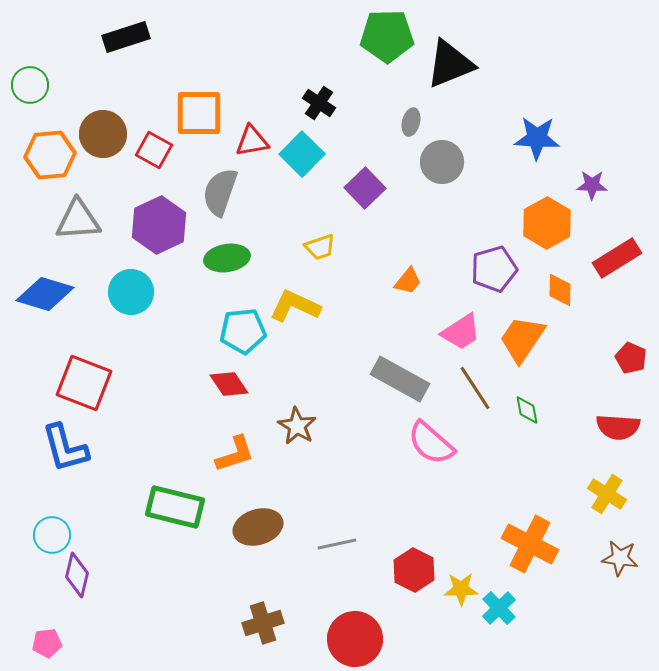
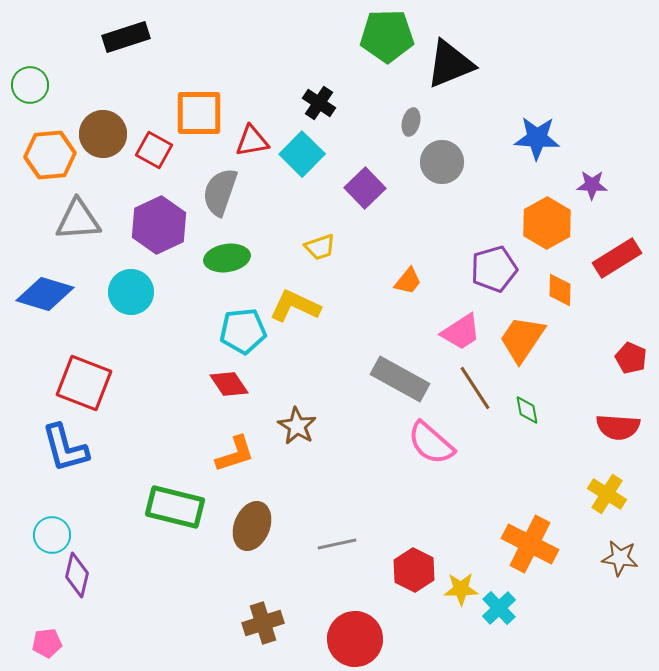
brown ellipse at (258, 527): moved 6 px left, 1 px up; rotated 51 degrees counterclockwise
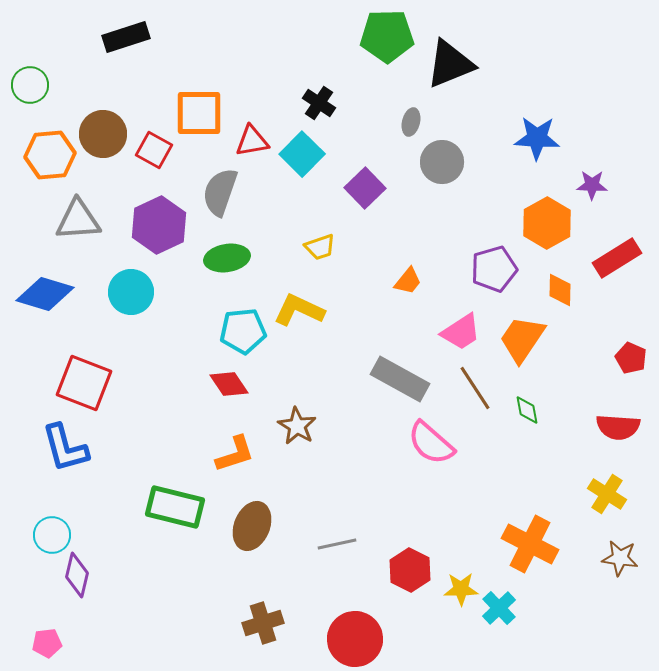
yellow L-shape at (295, 306): moved 4 px right, 4 px down
red hexagon at (414, 570): moved 4 px left
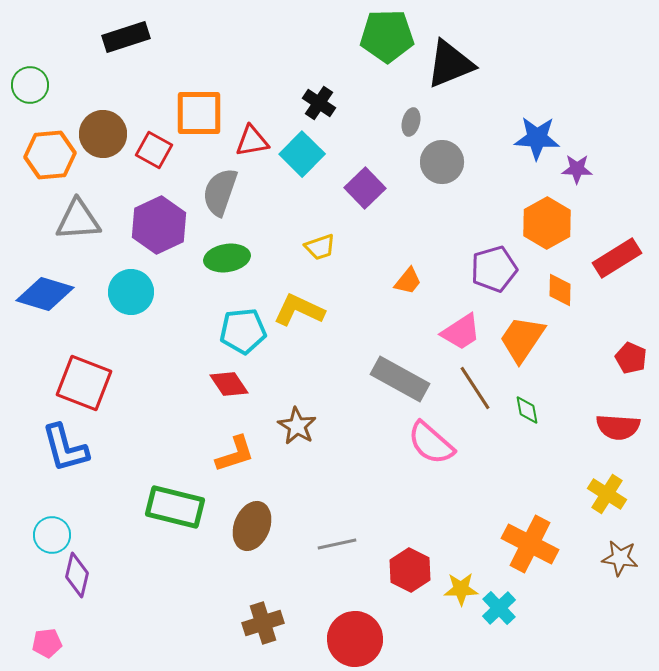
purple star at (592, 185): moved 15 px left, 16 px up
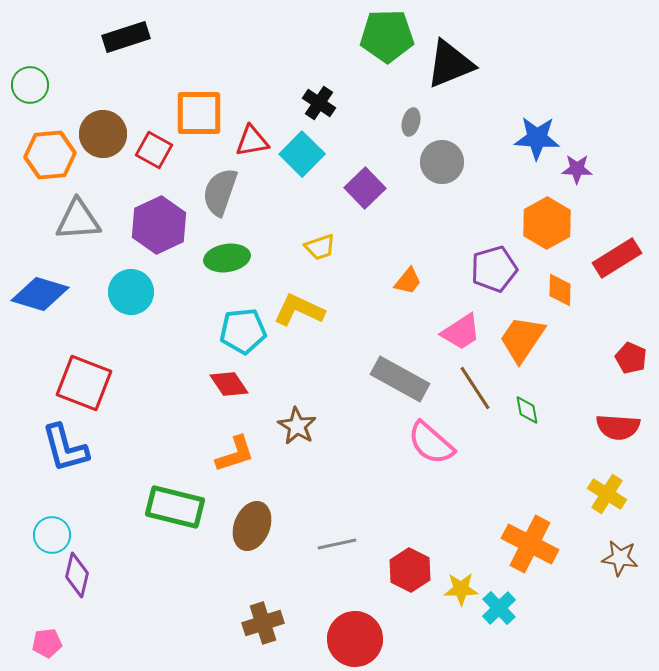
blue diamond at (45, 294): moved 5 px left
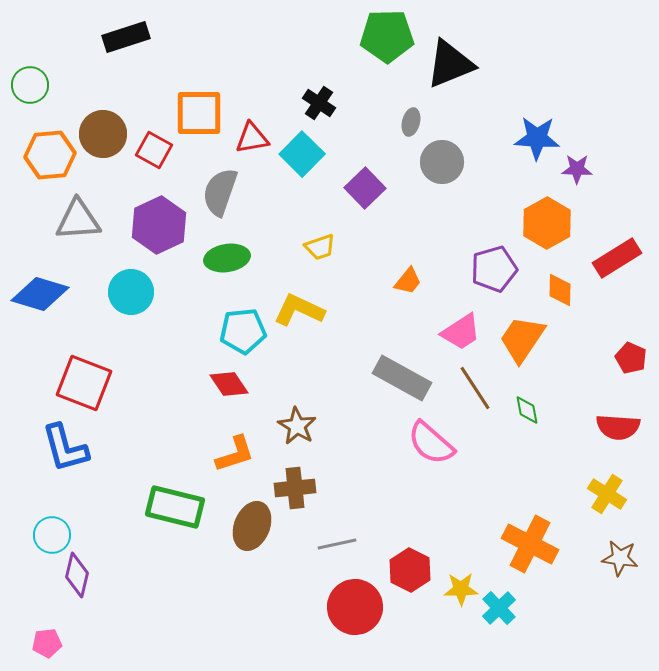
red triangle at (252, 141): moved 3 px up
gray rectangle at (400, 379): moved 2 px right, 1 px up
brown cross at (263, 623): moved 32 px right, 135 px up; rotated 12 degrees clockwise
red circle at (355, 639): moved 32 px up
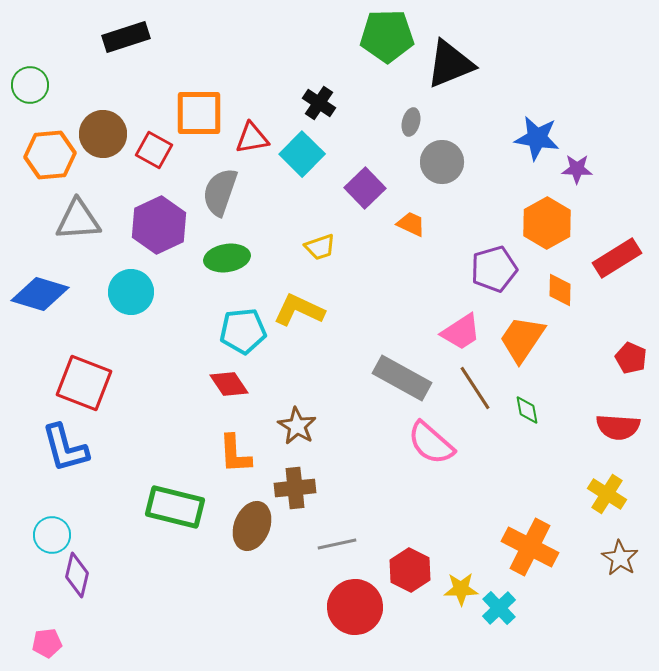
blue star at (537, 138): rotated 6 degrees clockwise
orange trapezoid at (408, 281): moved 3 px right, 57 px up; rotated 104 degrees counterclockwise
orange L-shape at (235, 454): rotated 105 degrees clockwise
orange cross at (530, 544): moved 3 px down
brown star at (620, 558): rotated 24 degrees clockwise
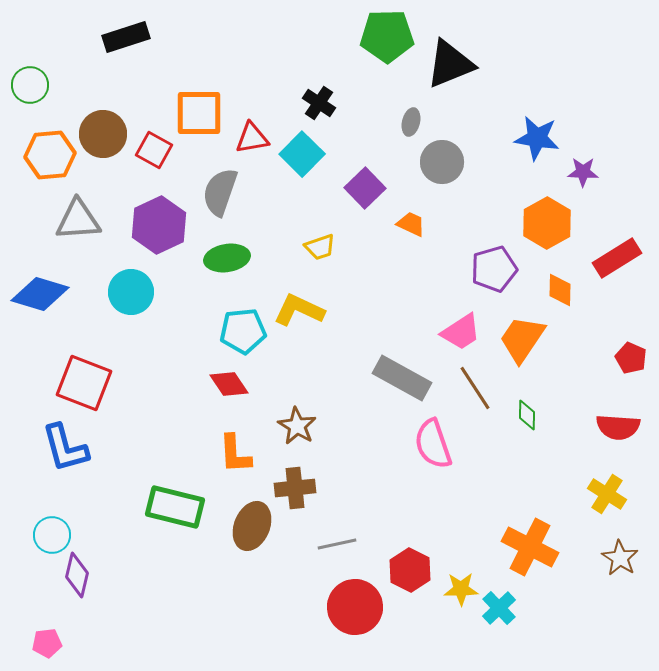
purple star at (577, 169): moved 6 px right, 3 px down
green diamond at (527, 410): moved 5 px down; rotated 12 degrees clockwise
pink semicircle at (431, 443): moved 2 px right, 1 px down; rotated 30 degrees clockwise
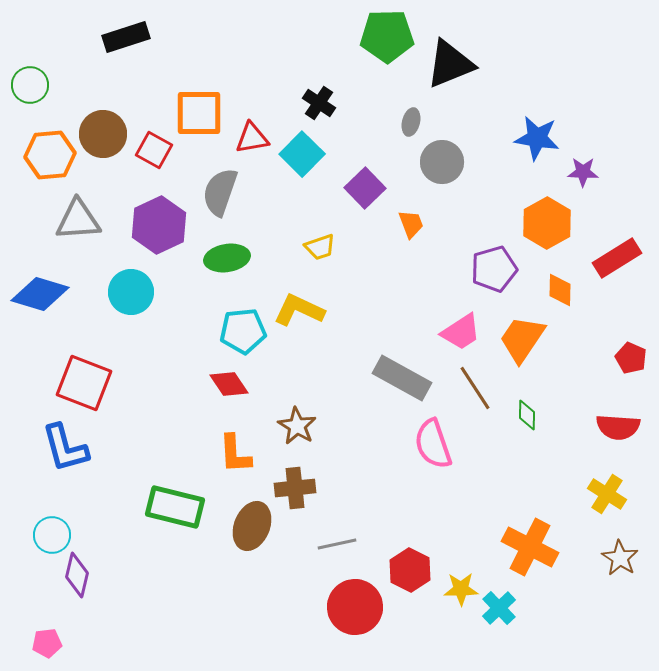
orange trapezoid at (411, 224): rotated 44 degrees clockwise
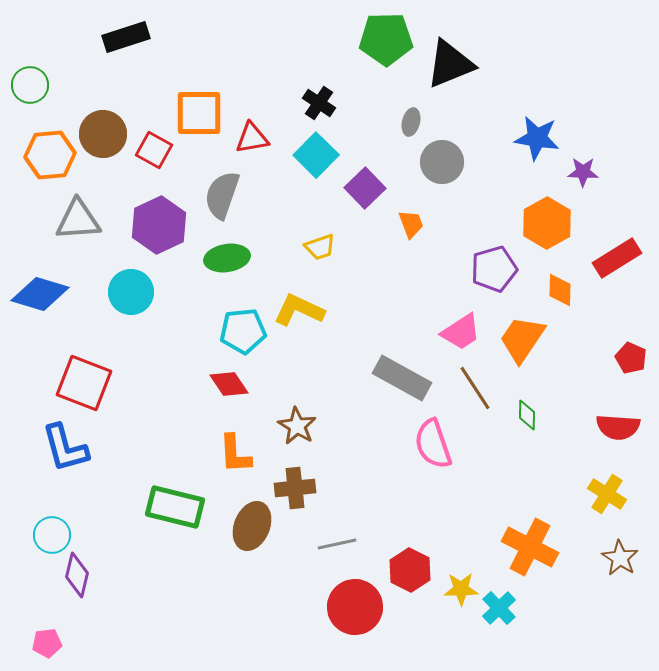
green pentagon at (387, 36): moved 1 px left, 3 px down
cyan square at (302, 154): moved 14 px right, 1 px down
gray semicircle at (220, 192): moved 2 px right, 3 px down
